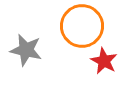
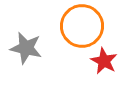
gray star: moved 2 px up
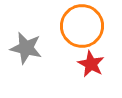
red star: moved 13 px left, 3 px down
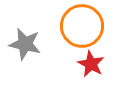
gray star: moved 1 px left, 4 px up
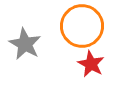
gray star: rotated 16 degrees clockwise
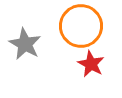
orange circle: moved 1 px left
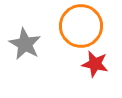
red star: moved 4 px right; rotated 16 degrees counterclockwise
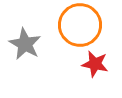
orange circle: moved 1 px left, 1 px up
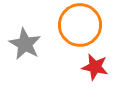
red star: moved 3 px down
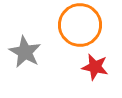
gray star: moved 8 px down
